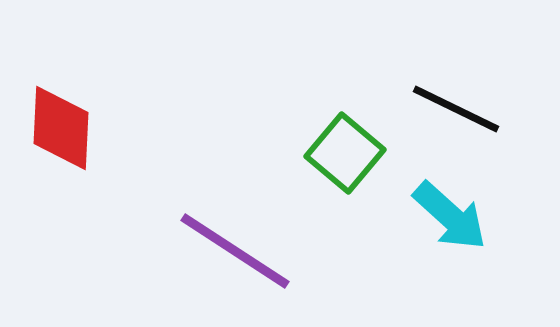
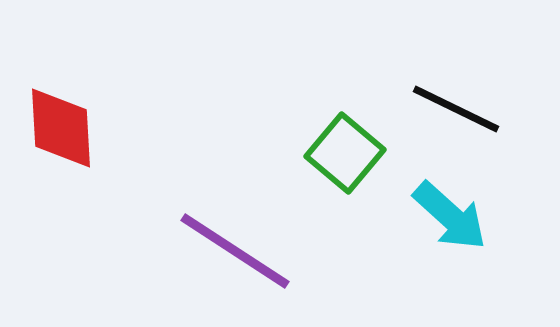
red diamond: rotated 6 degrees counterclockwise
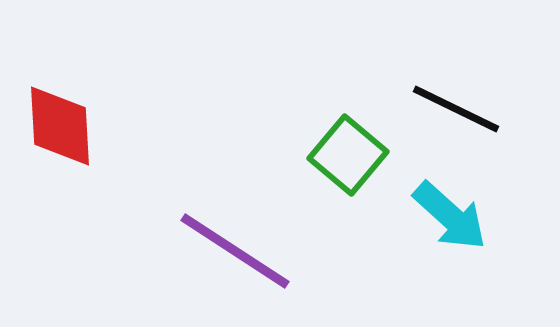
red diamond: moved 1 px left, 2 px up
green square: moved 3 px right, 2 px down
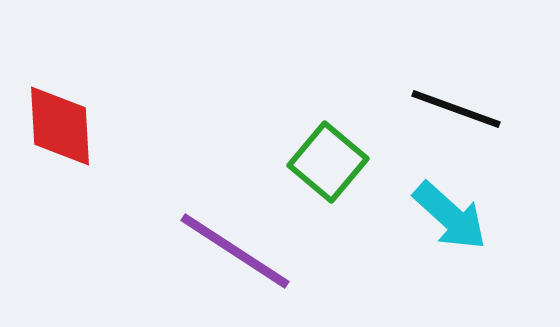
black line: rotated 6 degrees counterclockwise
green square: moved 20 px left, 7 px down
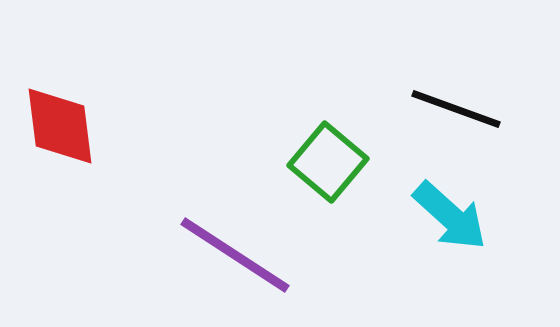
red diamond: rotated 4 degrees counterclockwise
purple line: moved 4 px down
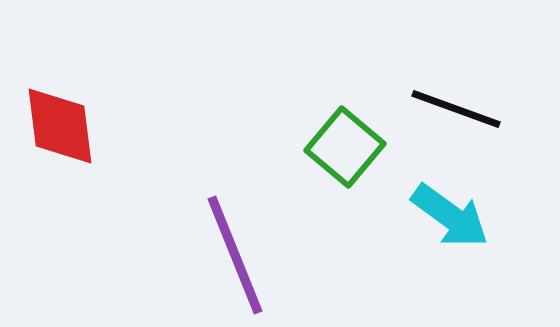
green square: moved 17 px right, 15 px up
cyan arrow: rotated 6 degrees counterclockwise
purple line: rotated 35 degrees clockwise
